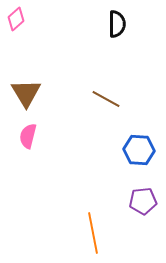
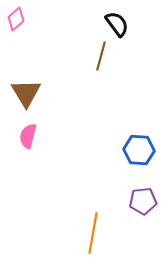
black semicircle: rotated 36 degrees counterclockwise
brown line: moved 5 px left, 43 px up; rotated 76 degrees clockwise
orange line: rotated 21 degrees clockwise
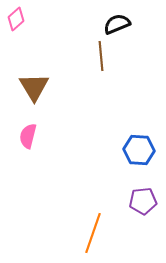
black semicircle: rotated 76 degrees counterclockwise
brown line: rotated 20 degrees counterclockwise
brown triangle: moved 8 px right, 6 px up
orange line: rotated 9 degrees clockwise
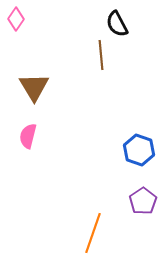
pink diamond: rotated 15 degrees counterclockwise
black semicircle: rotated 96 degrees counterclockwise
brown line: moved 1 px up
blue hexagon: rotated 16 degrees clockwise
purple pentagon: rotated 28 degrees counterclockwise
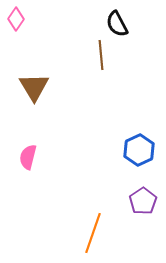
pink semicircle: moved 21 px down
blue hexagon: rotated 16 degrees clockwise
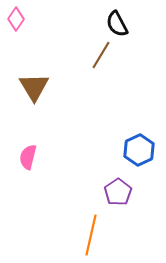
brown line: rotated 36 degrees clockwise
purple pentagon: moved 25 px left, 9 px up
orange line: moved 2 px left, 2 px down; rotated 6 degrees counterclockwise
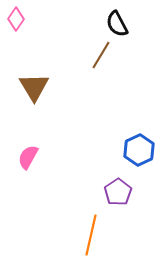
pink semicircle: rotated 15 degrees clockwise
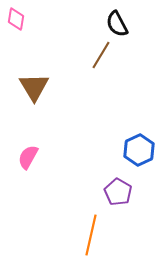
pink diamond: rotated 25 degrees counterclockwise
purple pentagon: rotated 8 degrees counterclockwise
